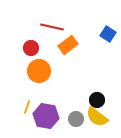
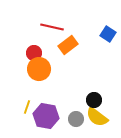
red circle: moved 3 px right, 5 px down
orange circle: moved 2 px up
black circle: moved 3 px left
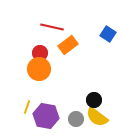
red circle: moved 6 px right
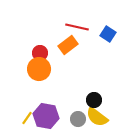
red line: moved 25 px right
yellow line: moved 11 px down; rotated 16 degrees clockwise
gray circle: moved 2 px right
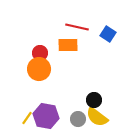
orange rectangle: rotated 36 degrees clockwise
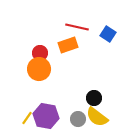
orange rectangle: rotated 18 degrees counterclockwise
black circle: moved 2 px up
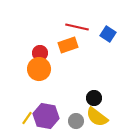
gray circle: moved 2 px left, 2 px down
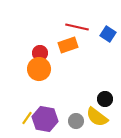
black circle: moved 11 px right, 1 px down
purple hexagon: moved 1 px left, 3 px down
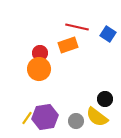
purple hexagon: moved 2 px up; rotated 20 degrees counterclockwise
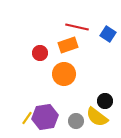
orange circle: moved 25 px right, 5 px down
black circle: moved 2 px down
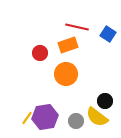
orange circle: moved 2 px right
